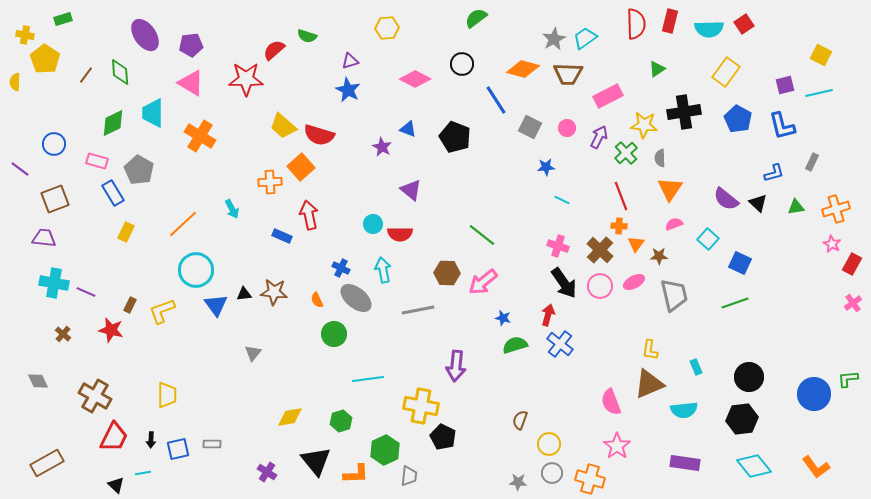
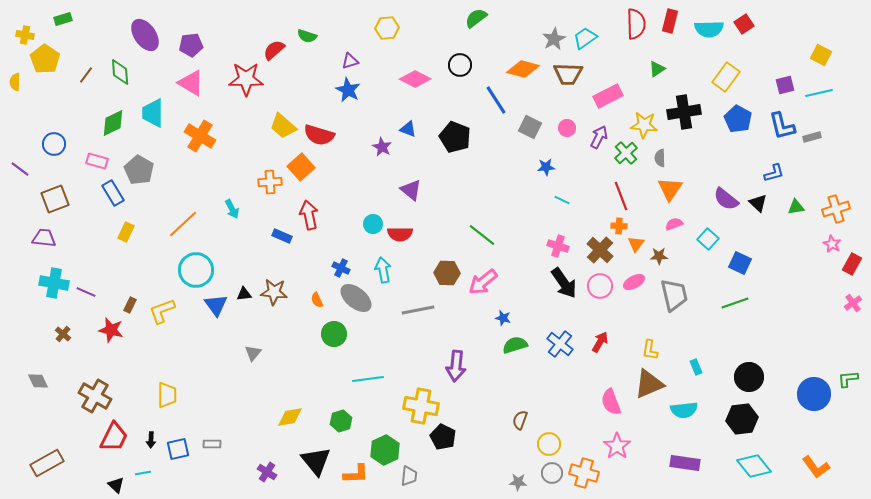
black circle at (462, 64): moved 2 px left, 1 px down
yellow rectangle at (726, 72): moved 5 px down
gray rectangle at (812, 162): moved 25 px up; rotated 48 degrees clockwise
red arrow at (548, 315): moved 52 px right, 27 px down; rotated 15 degrees clockwise
orange cross at (590, 479): moved 6 px left, 6 px up
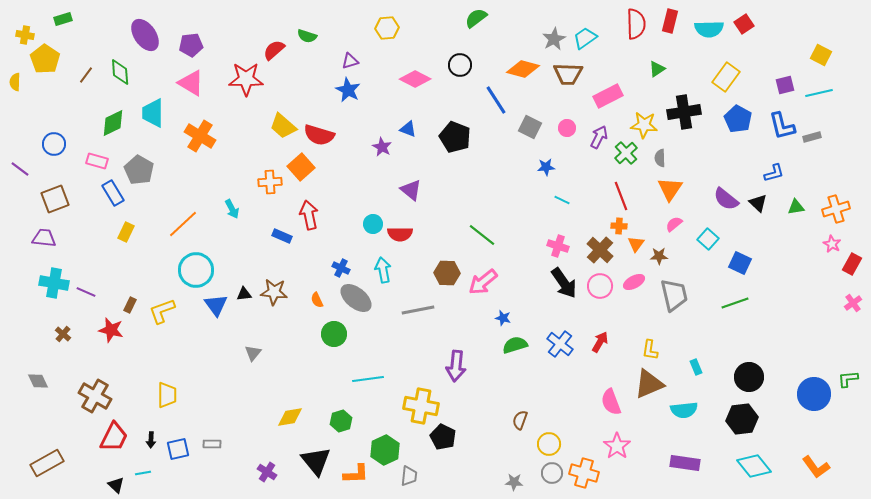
pink semicircle at (674, 224): rotated 18 degrees counterclockwise
gray star at (518, 482): moved 4 px left
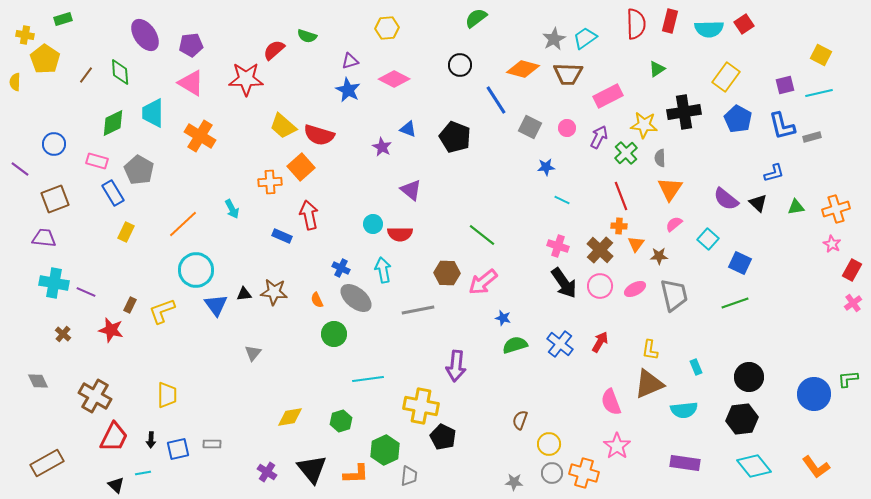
pink diamond at (415, 79): moved 21 px left
red rectangle at (852, 264): moved 6 px down
pink ellipse at (634, 282): moved 1 px right, 7 px down
black triangle at (316, 461): moved 4 px left, 8 px down
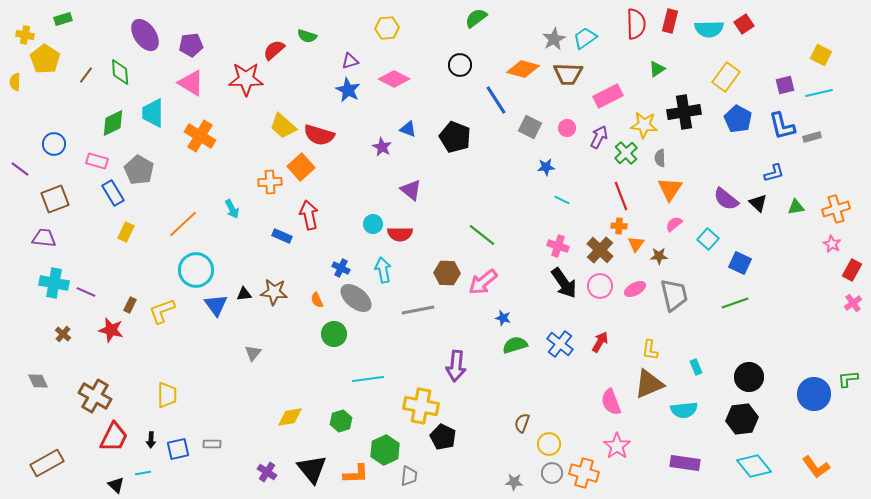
brown semicircle at (520, 420): moved 2 px right, 3 px down
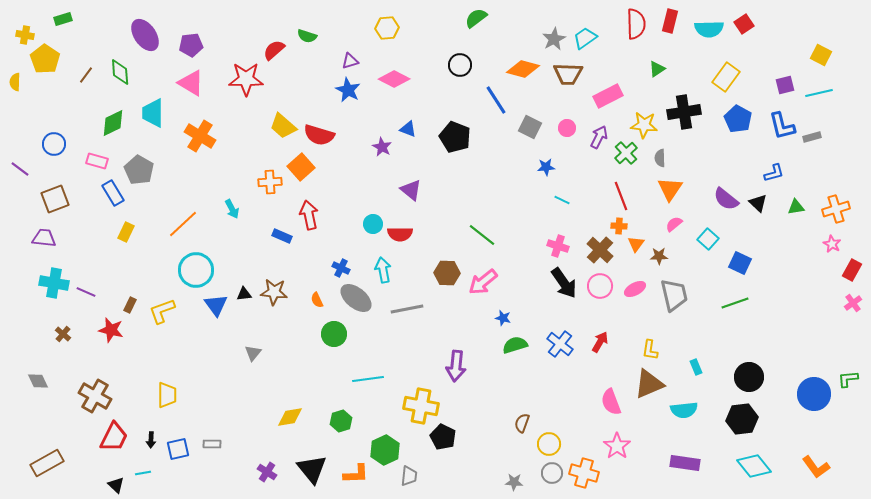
gray line at (418, 310): moved 11 px left, 1 px up
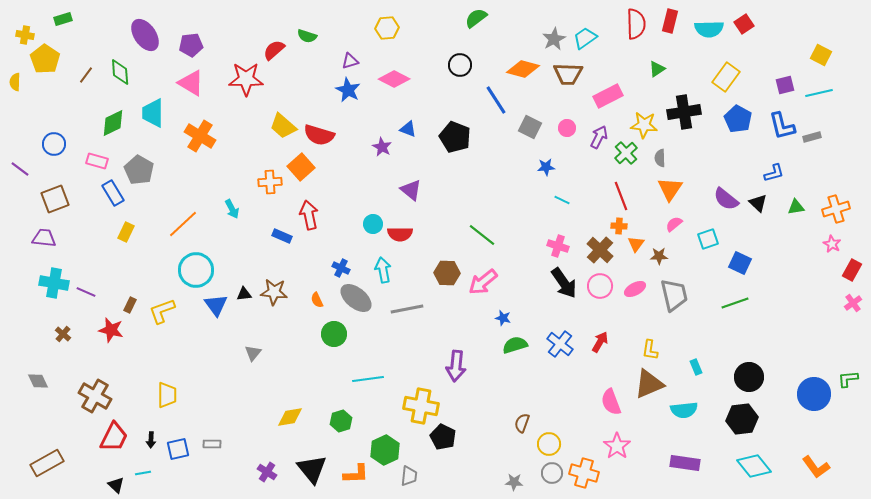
cyan square at (708, 239): rotated 30 degrees clockwise
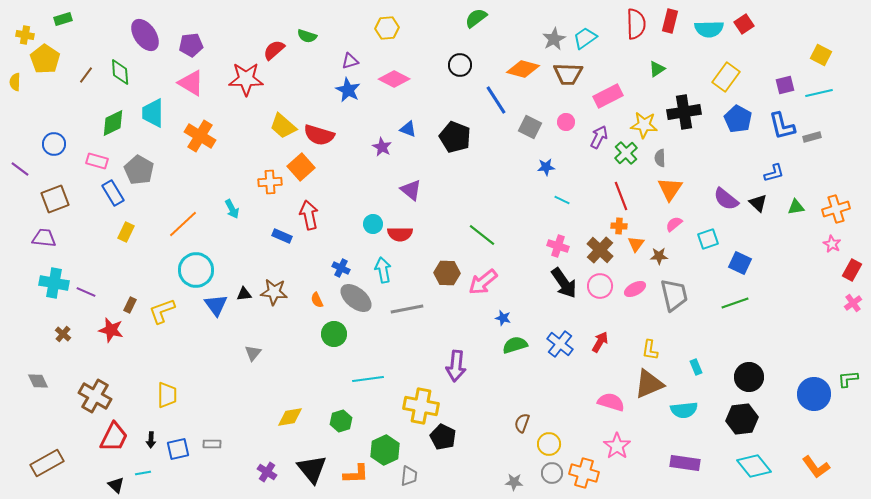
pink circle at (567, 128): moved 1 px left, 6 px up
pink semicircle at (611, 402): rotated 128 degrees clockwise
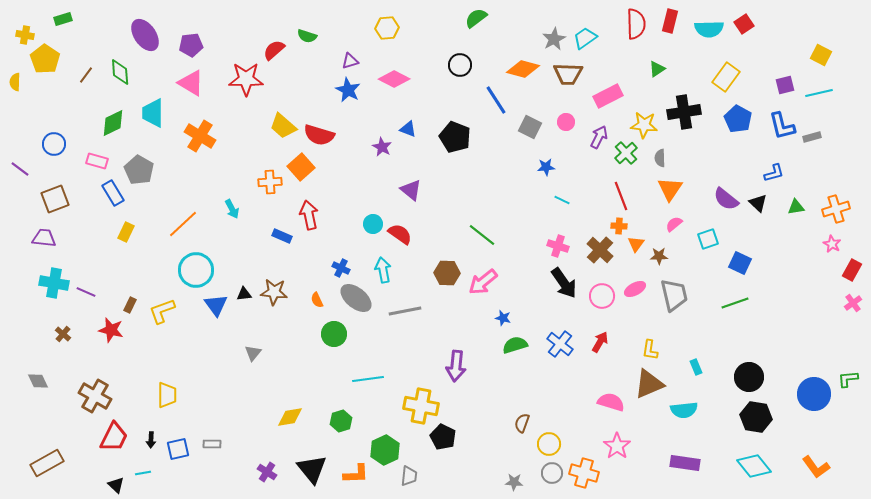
red semicircle at (400, 234): rotated 145 degrees counterclockwise
pink circle at (600, 286): moved 2 px right, 10 px down
gray line at (407, 309): moved 2 px left, 2 px down
black hexagon at (742, 419): moved 14 px right, 2 px up; rotated 16 degrees clockwise
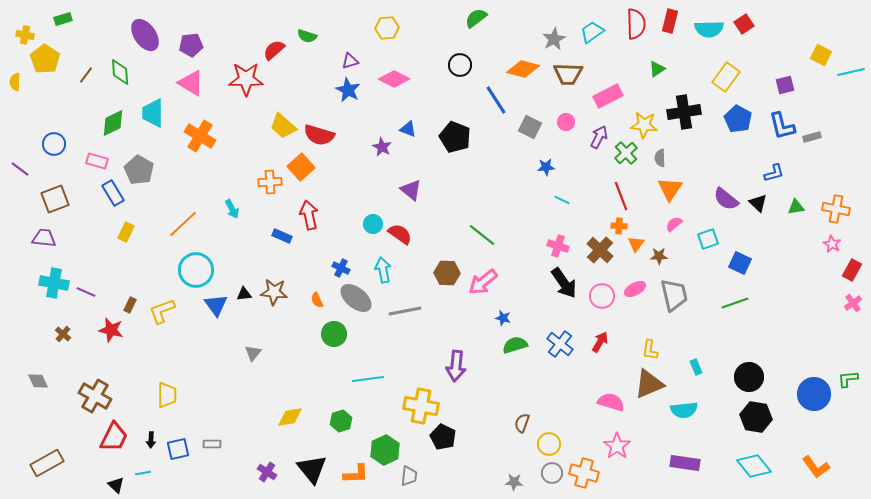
cyan trapezoid at (585, 38): moved 7 px right, 6 px up
cyan line at (819, 93): moved 32 px right, 21 px up
orange cross at (836, 209): rotated 28 degrees clockwise
